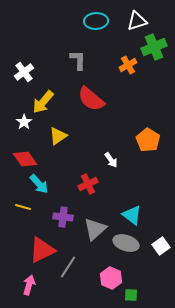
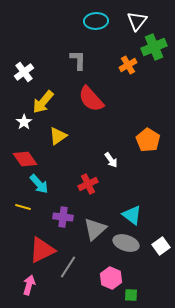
white triangle: rotated 35 degrees counterclockwise
red semicircle: rotated 8 degrees clockwise
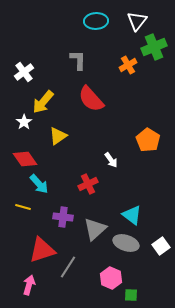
red triangle: rotated 8 degrees clockwise
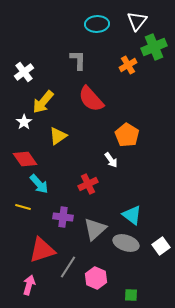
cyan ellipse: moved 1 px right, 3 px down
orange pentagon: moved 21 px left, 5 px up
pink hexagon: moved 15 px left
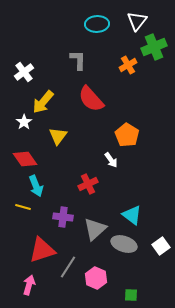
yellow triangle: rotated 18 degrees counterclockwise
cyan arrow: moved 3 px left, 2 px down; rotated 20 degrees clockwise
gray ellipse: moved 2 px left, 1 px down
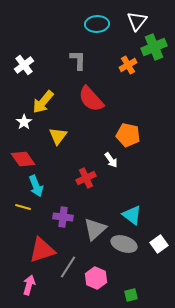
white cross: moved 7 px up
orange pentagon: moved 1 px right; rotated 20 degrees counterclockwise
red diamond: moved 2 px left
red cross: moved 2 px left, 6 px up
white square: moved 2 px left, 2 px up
green square: rotated 16 degrees counterclockwise
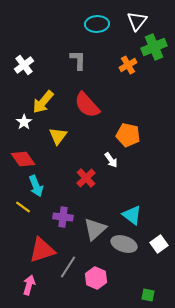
red semicircle: moved 4 px left, 6 px down
red cross: rotated 18 degrees counterclockwise
yellow line: rotated 21 degrees clockwise
green square: moved 17 px right; rotated 24 degrees clockwise
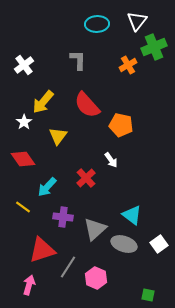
orange pentagon: moved 7 px left, 10 px up
cyan arrow: moved 11 px right, 1 px down; rotated 65 degrees clockwise
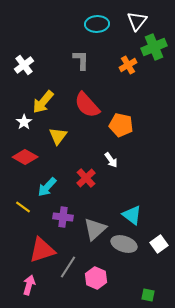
gray L-shape: moved 3 px right
red diamond: moved 2 px right, 2 px up; rotated 25 degrees counterclockwise
